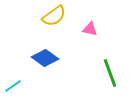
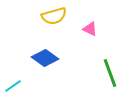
yellow semicircle: rotated 20 degrees clockwise
pink triangle: rotated 14 degrees clockwise
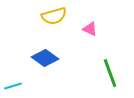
cyan line: rotated 18 degrees clockwise
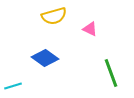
green line: moved 1 px right
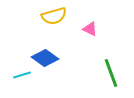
cyan line: moved 9 px right, 11 px up
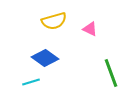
yellow semicircle: moved 5 px down
cyan line: moved 9 px right, 7 px down
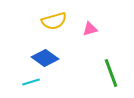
pink triangle: rotated 42 degrees counterclockwise
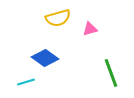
yellow semicircle: moved 4 px right, 3 px up
cyan line: moved 5 px left
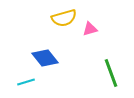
yellow semicircle: moved 6 px right
blue diamond: rotated 16 degrees clockwise
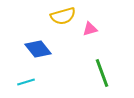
yellow semicircle: moved 1 px left, 2 px up
blue diamond: moved 7 px left, 9 px up
green line: moved 9 px left
